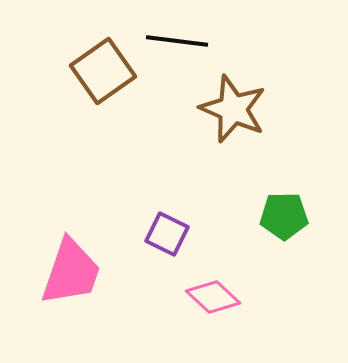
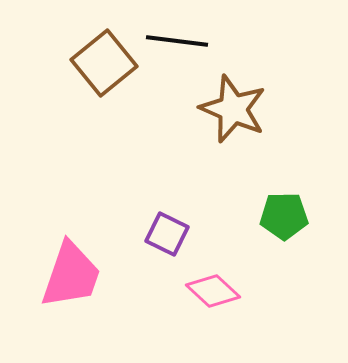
brown square: moved 1 px right, 8 px up; rotated 4 degrees counterclockwise
pink trapezoid: moved 3 px down
pink diamond: moved 6 px up
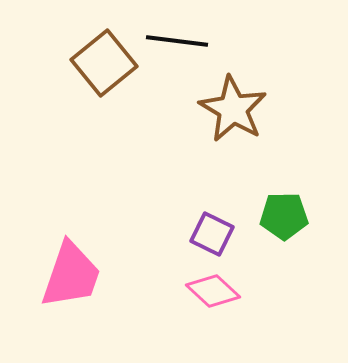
brown star: rotated 8 degrees clockwise
purple square: moved 45 px right
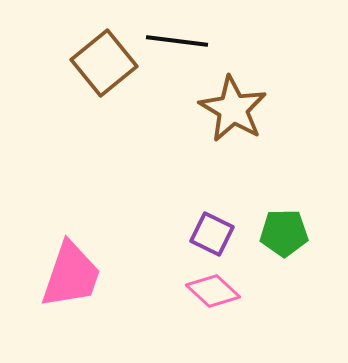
green pentagon: moved 17 px down
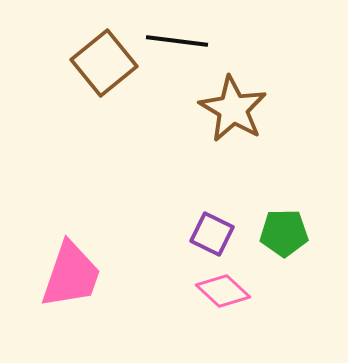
pink diamond: moved 10 px right
